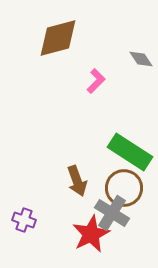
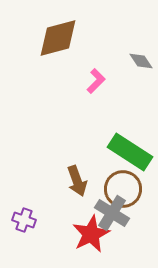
gray diamond: moved 2 px down
brown circle: moved 1 px left, 1 px down
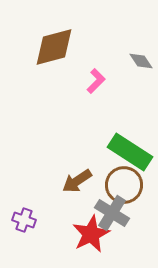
brown diamond: moved 4 px left, 9 px down
brown arrow: rotated 76 degrees clockwise
brown circle: moved 1 px right, 4 px up
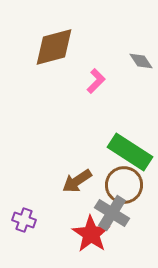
red star: rotated 12 degrees counterclockwise
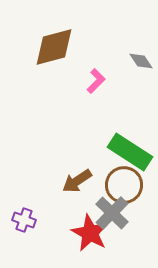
gray cross: rotated 12 degrees clockwise
red star: moved 1 px left, 1 px up; rotated 6 degrees counterclockwise
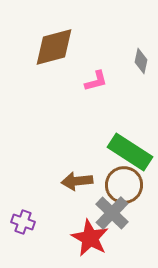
gray diamond: rotated 45 degrees clockwise
pink L-shape: rotated 30 degrees clockwise
brown arrow: rotated 28 degrees clockwise
purple cross: moved 1 px left, 2 px down
red star: moved 5 px down
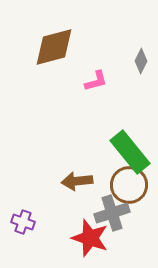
gray diamond: rotated 15 degrees clockwise
green rectangle: rotated 18 degrees clockwise
brown circle: moved 5 px right
gray cross: rotated 28 degrees clockwise
red star: rotated 9 degrees counterclockwise
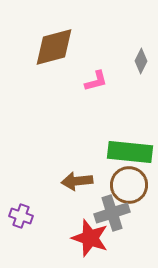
green rectangle: rotated 45 degrees counterclockwise
purple cross: moved 2 px left, 6 px up
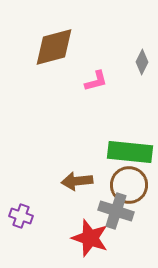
gray diamond: moved 1 px right, 1 px down
gray cross: moved 4 px right, 2 px up; rotated 36 degrees clockwise
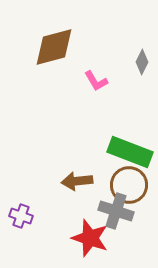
pink L-shape: rotated 75 degrees clockwise
green rectangle: rotated 15 degrees clockwise
